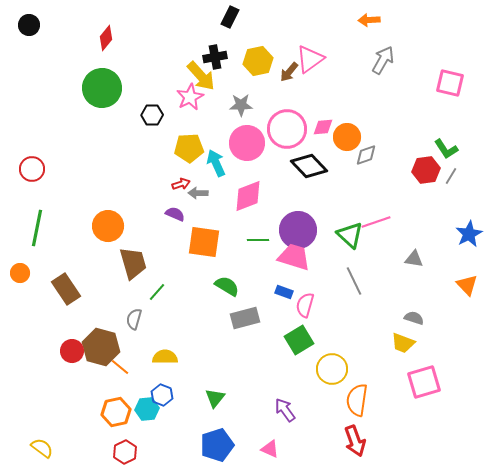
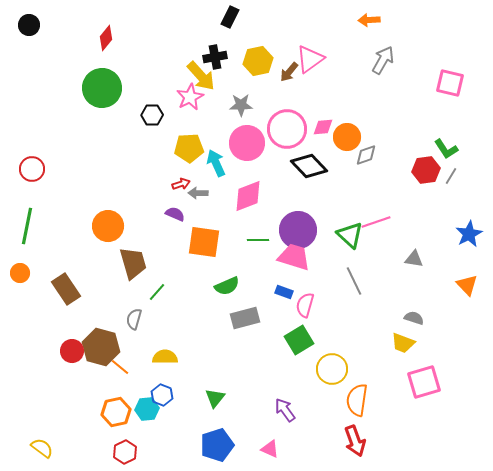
green line at (37, 228): moved 10 px left, 2 px up
green semicircle at (227, 286): rotated 125 degrees clockwise
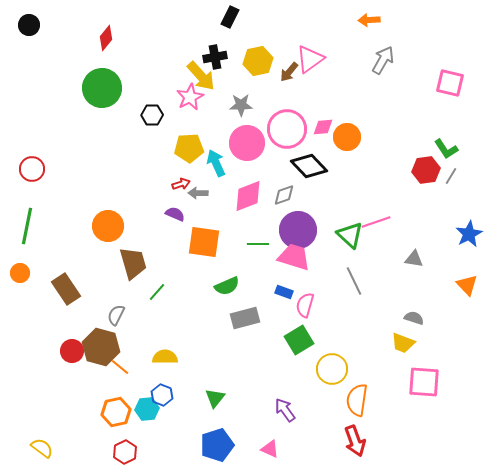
gray diamond at (366, 155): moved 82 px left, 40 px down
green line at (258, 240): moved 4 px down
gray semicircle at (134, 319): moved 18 px left, 4 px up; rotated 10 degrees clockwise
pink square at (424, 382): rotated 20 degrees clockwise
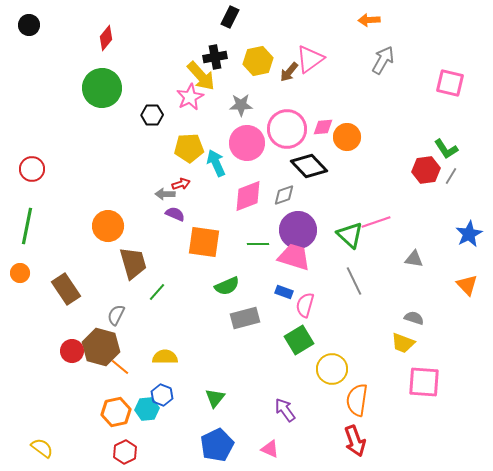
gray arrow at (198, 193): moved 33 px left, 1 px down
blue pentagon at (217, 445): rotated 8 degrees counterclockwise
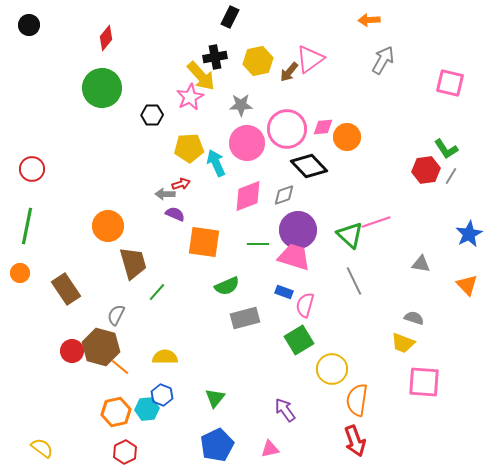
gray triangle at (414, 259): moved 7 px right, 5 px down
pink triangle at (270, 449): rotated 36 degrees counterclockwise
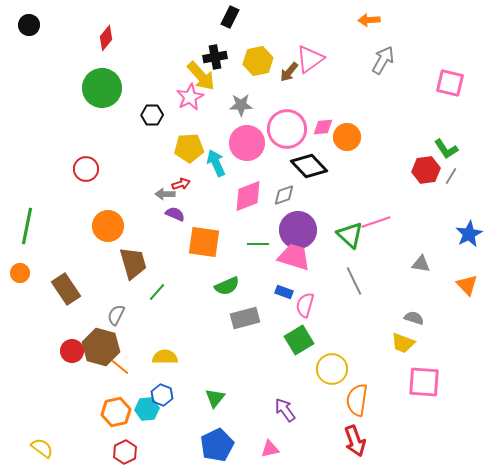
red circle at (32, 169): moved 54 px right
